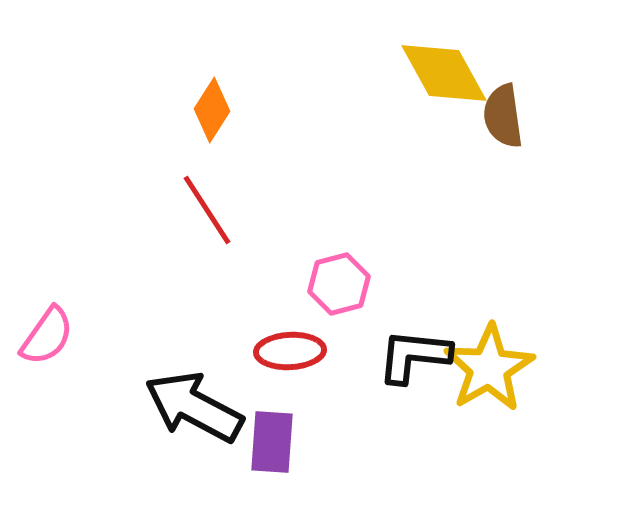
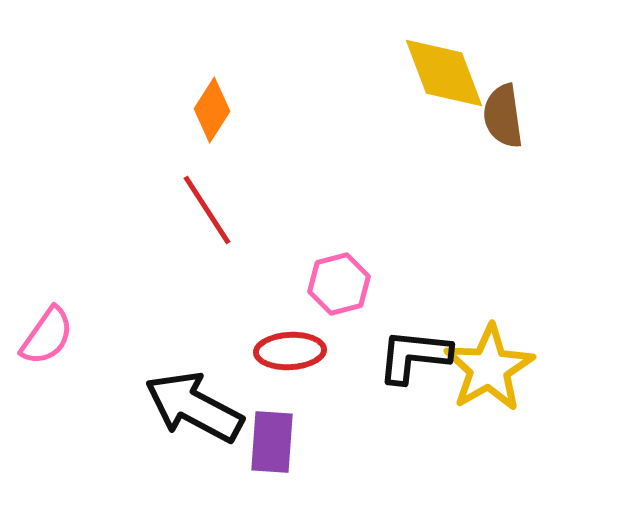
yellow diamond: rotated 8 degrees clockwise
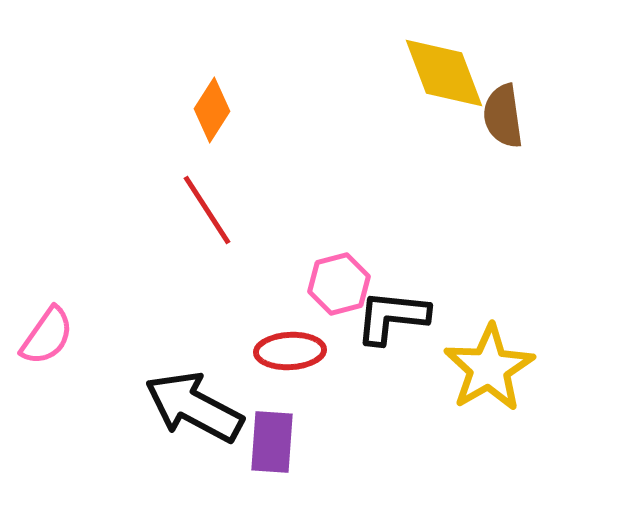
black L-shape: moved 22 px left, 39 px up
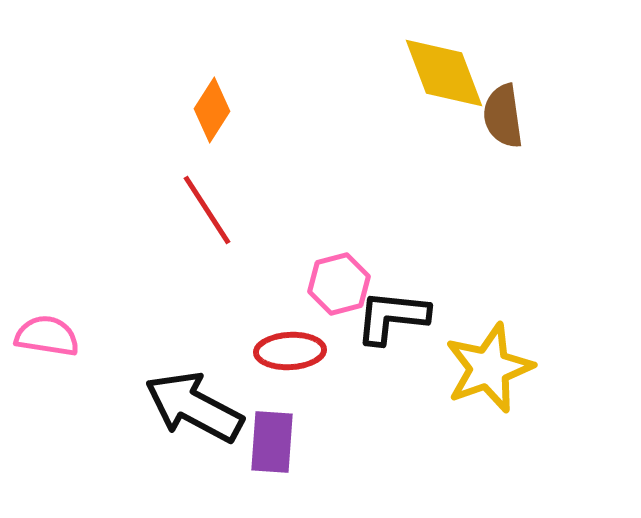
pink semicircle: rotated 116 degrees counterclockwise
yellow star: rotated 10 degrees clockwise
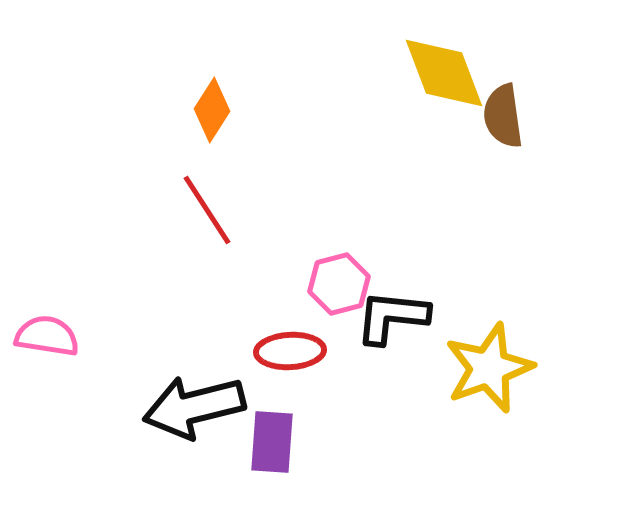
black arrow: rotated 42 degrees counterclockwise
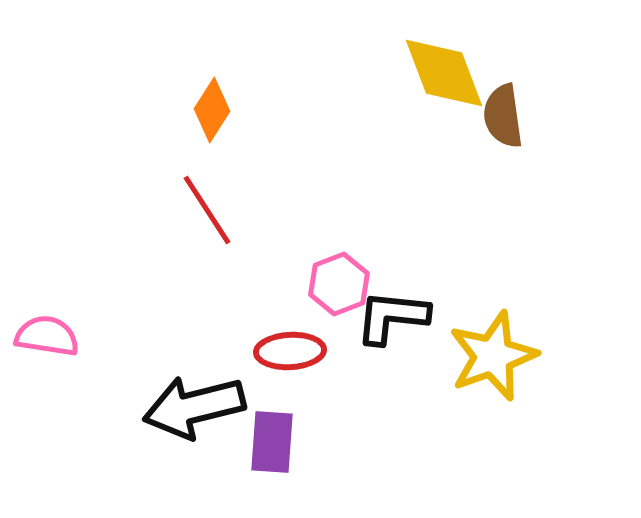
pink hexagon: rotated 6 degrees counterclockwise
yellow star: moved 4 px right, 12 px up
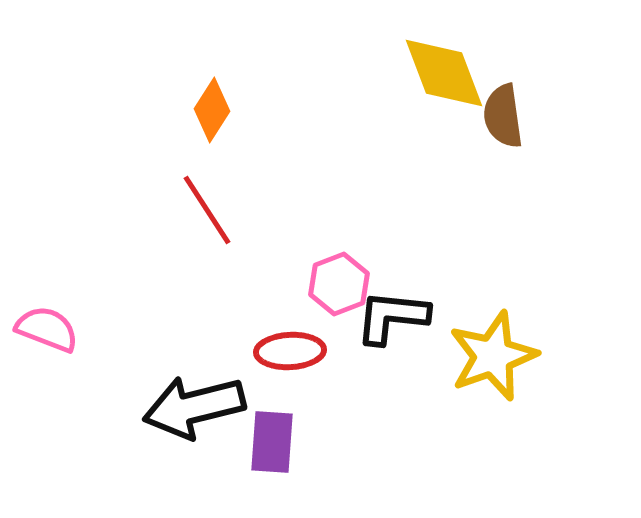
pink semicircle: moved 7 px up; rotated 12 degrees clockwise
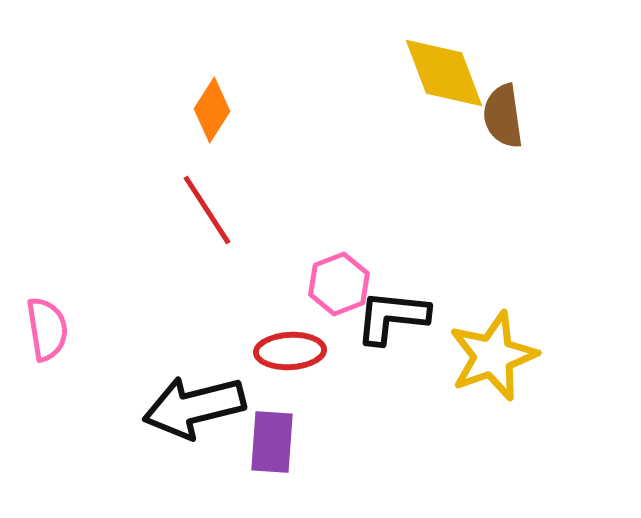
pink semicircle: rotated 60 degrees clockwise
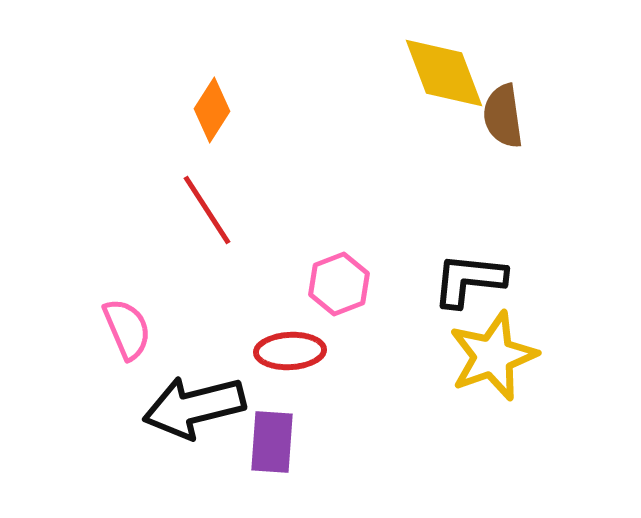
black L-shape: moved 77 px right, 37 px up
pink semicircle: moved 80 px right; rotated 14 degrees counterclockwise
